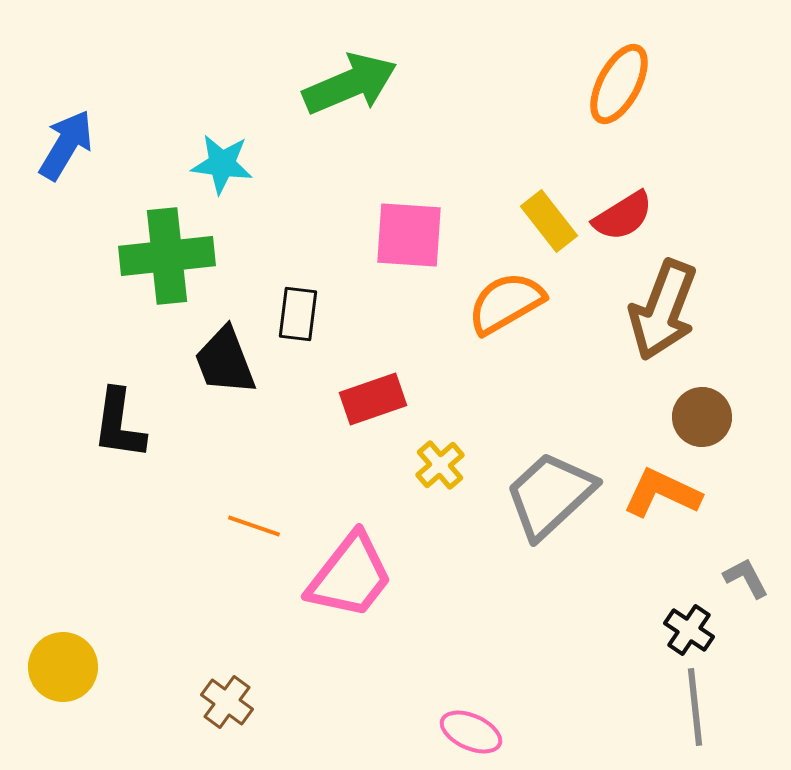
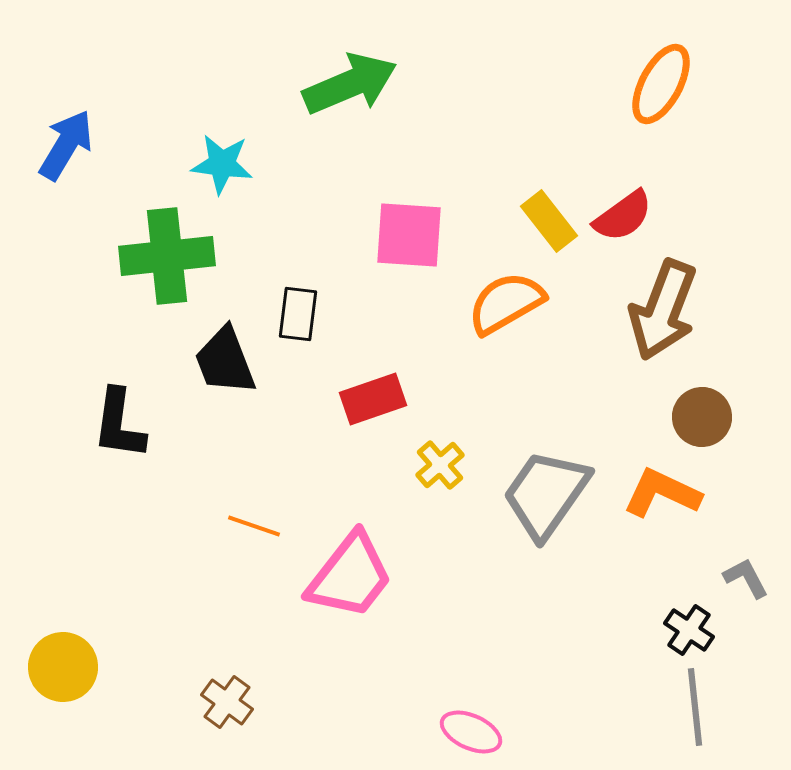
orange ellipse: moved 42 px right
red semicircle: rotated 4 degrees counterclockwise
gray trapezoid: moved 4 px left, 1 px up; rotated 12 degrees counterclockwise
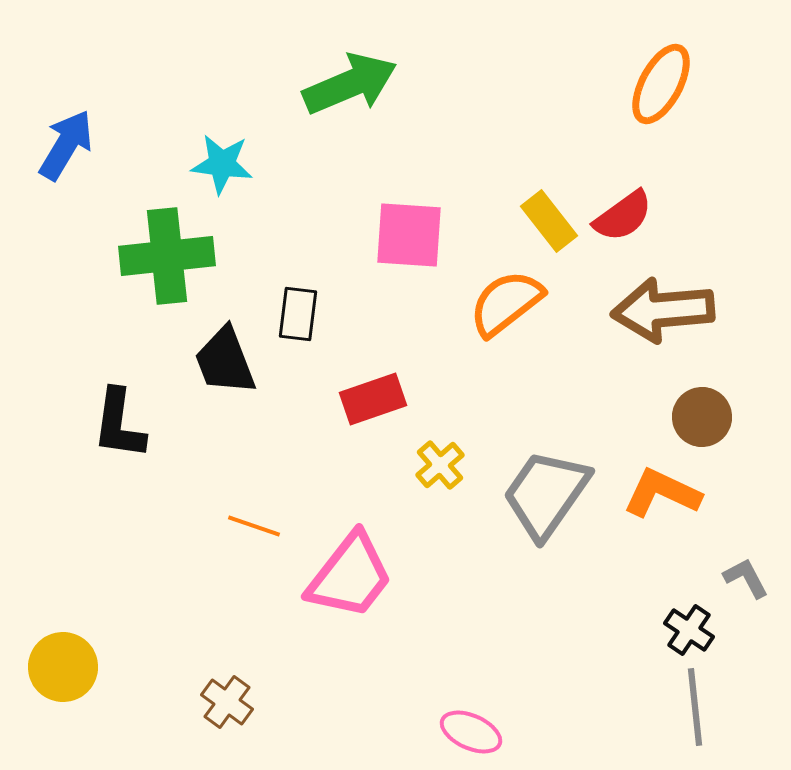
orange semicircle: rotated 8 degrees counterclockwise
brown arrow: rotated 64 degrees clockwise
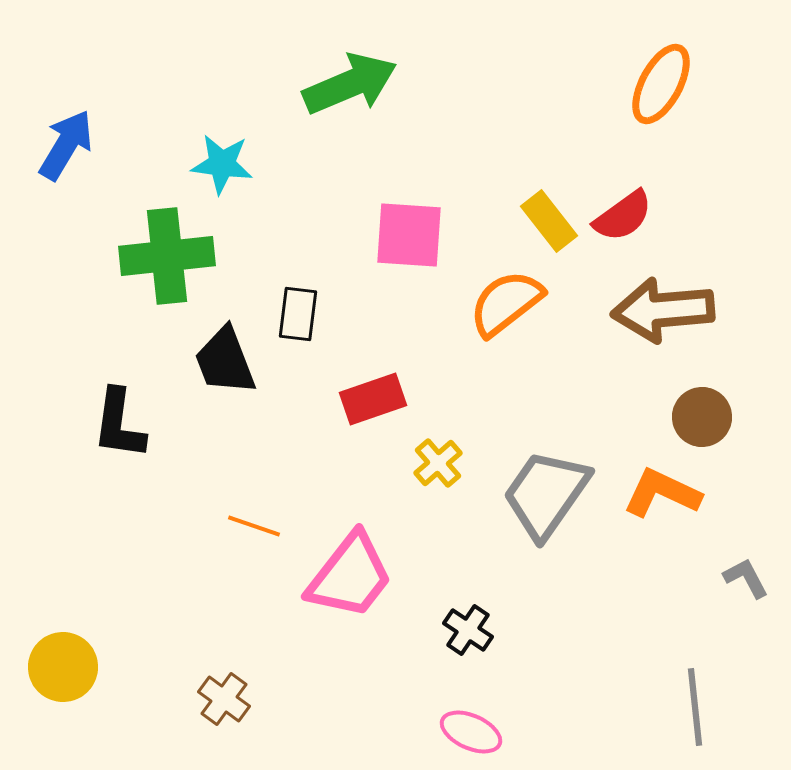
yellow cross: moved 2 px left, 2 px up
black cross: moved 221 px left
brown cross: moved 3 px left, 3 px up
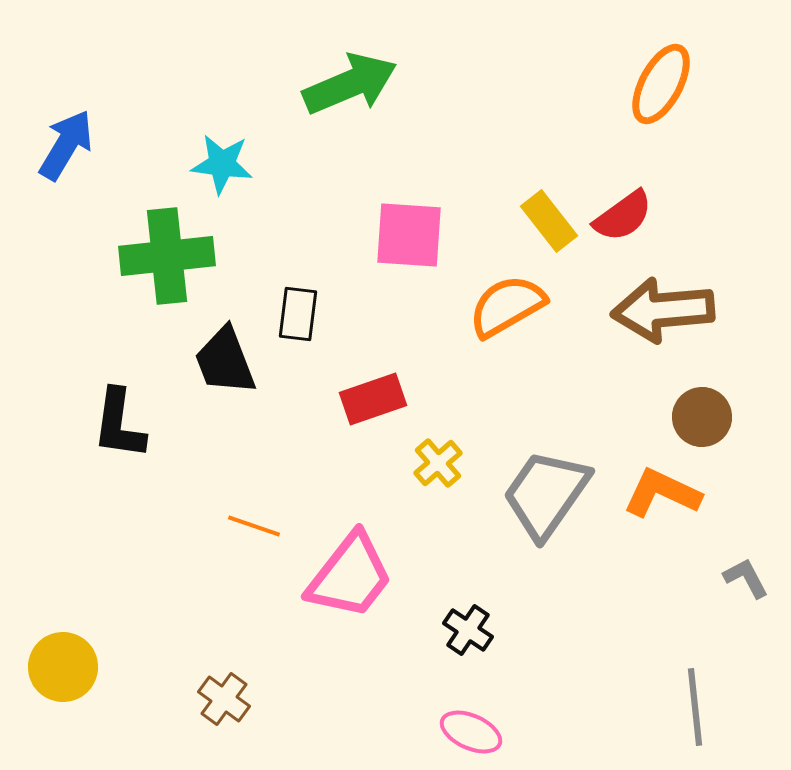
orange semicircle: moved 1 px right, 3 px down; rotated 8 degrees clockwise
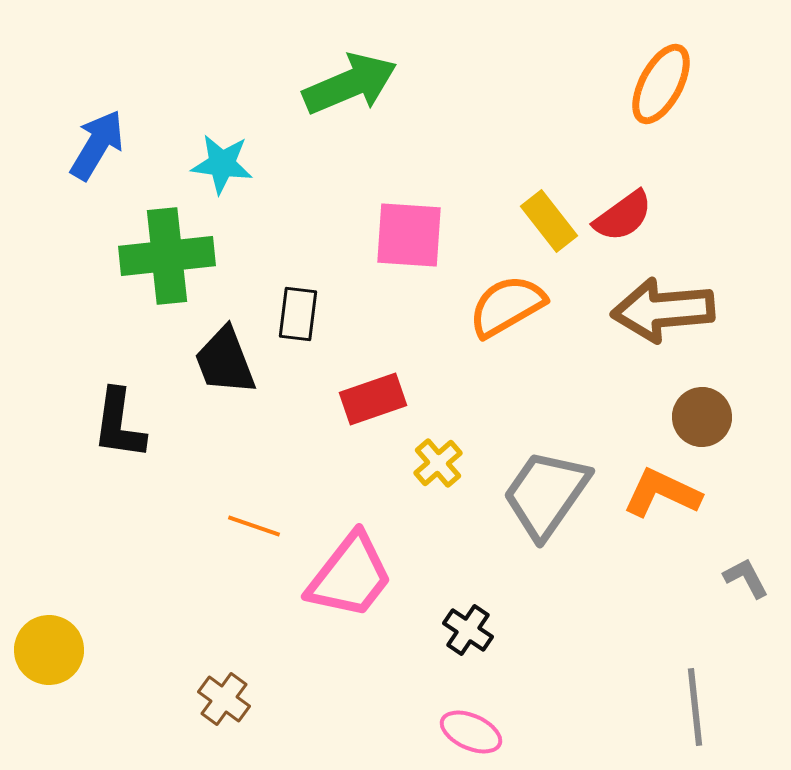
blue arrow: moved 31 px right
yellow circle: moved 14 px left, 17 px up
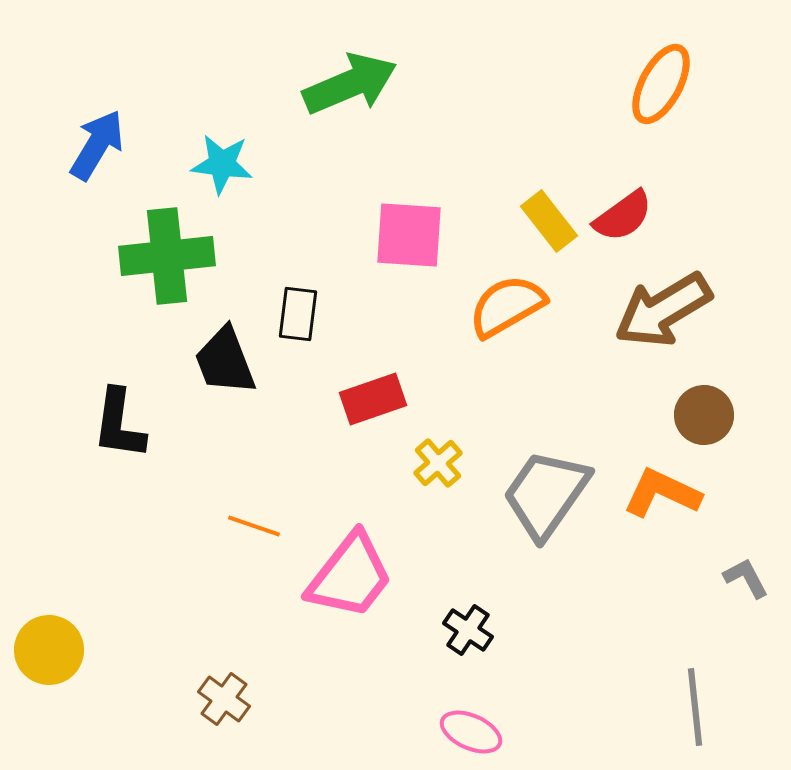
brown arrow: rotated 26 degrees counterclockwise
brown circle: moved 2 px right, 2 px up
